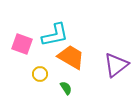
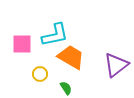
pink square: rotated 20 degrees counterclockwise
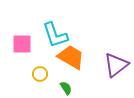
cyan L-shape: rotated 84 degrees clockwise
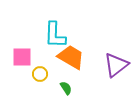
cyan L-shape: rotated 20 degrees clockwise
pink square: moved 13 px down
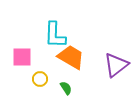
yellow circle: moved 5 px down
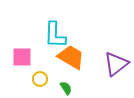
purple triangle: moved 1 px up
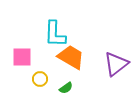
cyan L-shape: moved 1 px up
green semicircle: rotated 88 degrees clockwise
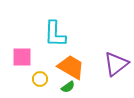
orange trapezoid: moved 10 px down
green semicircle: moved 2 px right, 1 px up
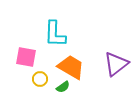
pink square: moved 4 px right; rotated 10 degrees clockwise
green semicircle: moved 5 px left
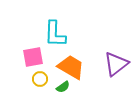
pink square: moved 7 px right; rotated 20 degrees counterclockwise
